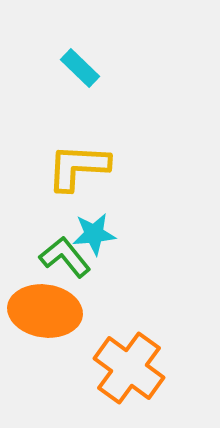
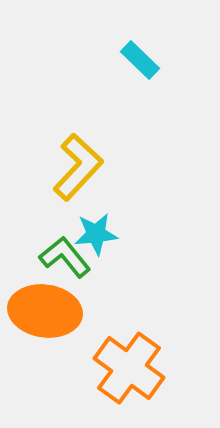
cyan rectangle: moved 60 px right, 8 px up
yellow L-shape: rotated 130 degrees clockwise
cyan star: moved 2 px right
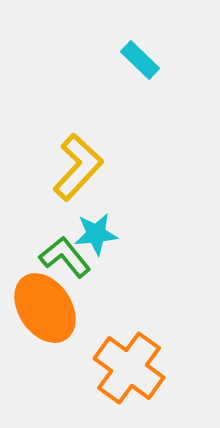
orange ellipse: moved 3 px up; rotated 48 degrees clockwise
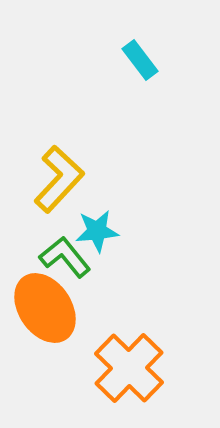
cyan rectangle: rotated 9 degrees clockwise
yellow L-shape: moved 19 px left, 12 px down
cyan star: moved 1 px right, 3 px up
orange cross: rotated 8 degrees clockwise
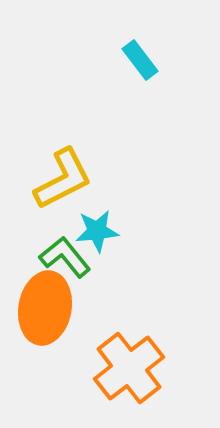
yellow L-shape: moved 4 px right; rotated 20 degrees clockwise
orange ellipse: rotated 44 degrees clockwise
orange cross: rotated 8 degrees clockwise
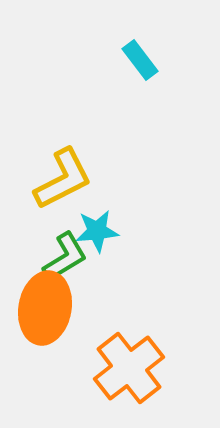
green L-shape: rotated 98 degrees clockwise
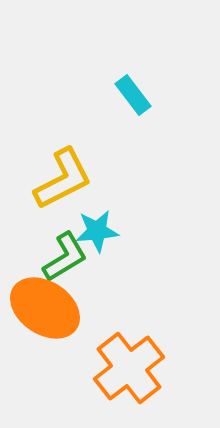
cyan rectangle: moved 7 px left, 35 px down
orange ellipse: rotated 66 degrees counterclockwise
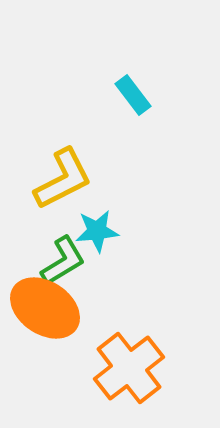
green L-shape: moved 2 px left, 4 px down
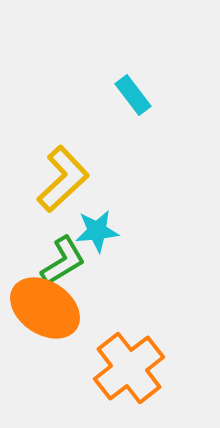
yellow L-shape: rotated 16 degrees counterclockwise
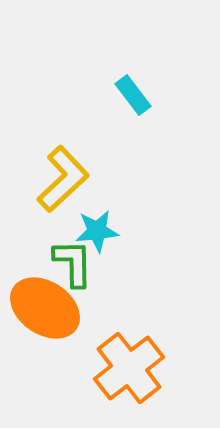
green L-shape: moved 10 px right, 2 px down; rotated 60 degrees counterclockwise
